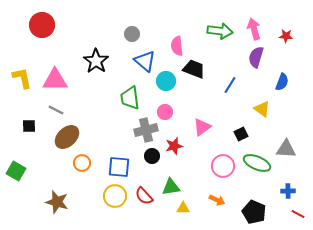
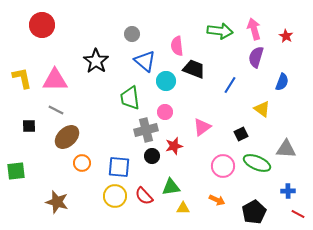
red star at (286, 36): rotated 24 degrees clockwise
green square at (16, 171): rotated 36 degrees counterclockwise
black pentagon at (254, 212): rotated 20 degrees clockwise
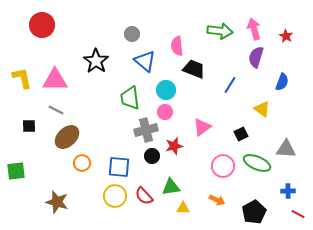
cyan circle at (166, 81): moved 9 px down
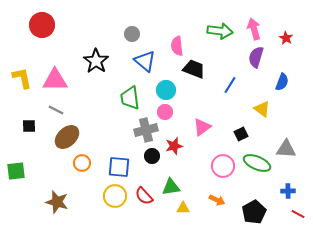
red star at (286, 36): moved 2 px down
